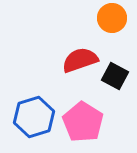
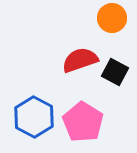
black square: moved 4 px up
blue hexagon: rotated 15 degrees counterclockwise
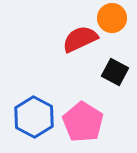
red semicircle: moved 21 px up; rotated 6 degrees counterclockwise
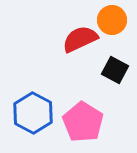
orange circle: moved 2 px down
black square: moved 2 px up
blue hexagon: moved 1 px left, 4 px up
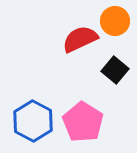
orange circle: moved 3 px right, 1 px down
black square: rotated 12 degrees clockwise
blue hexagon: moved 8 px down
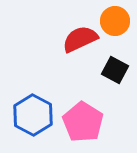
black square: rotated 12 degrees counterclockwise
blue hexagon: moved 6 px up
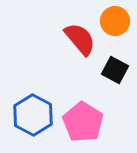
red semicircle: rotated 75 degrees clockwise
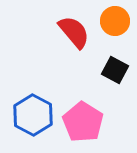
red semicircle: moved 6 px left, 7 px up
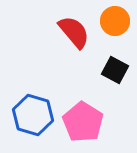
blue hexagon: rotated 12 degrees counterclockwise
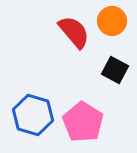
orange circle: moved 3 px left
